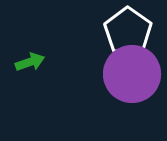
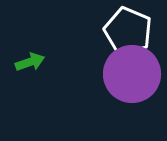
white pentagon: rotated 12 degrees counterclockwise
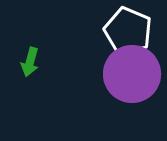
green arrow: rotated 124 degrees clockwise
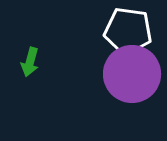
white pentagon: rotated 15 degrees counterclockwise
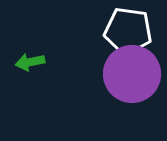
green arrow: rotated 64 degrees clockwise
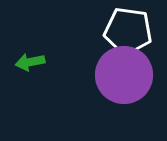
purple circle: moved 8 px left, 1 px down
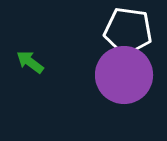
green arrow: rotated 48 degrees clockwise
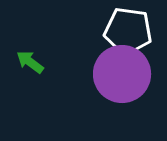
purple circle: moved 2 px left, 1 px up
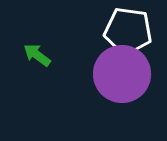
green arrow: moved 7 px right, 7 px up
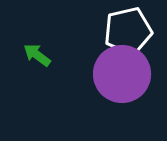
white pentagon: rotated 21 degrees counterclockwise
